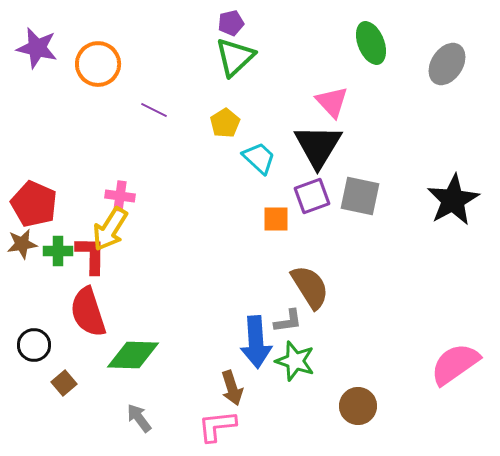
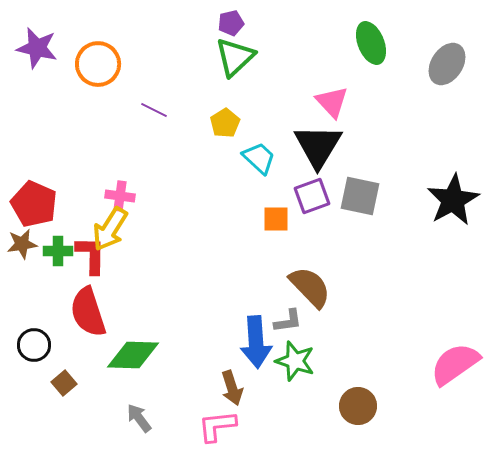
brown semicircle: rotated 12 degrees counterclockwise
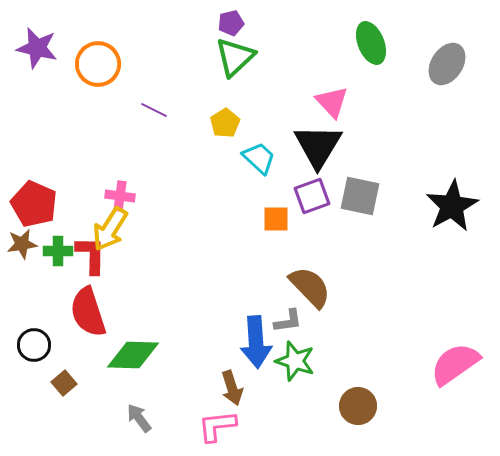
black star: moved 1 px left, 6 px down
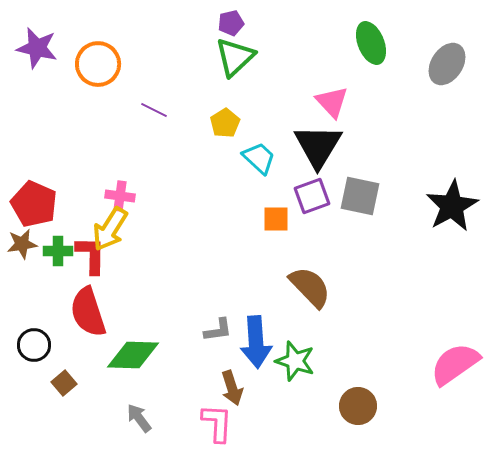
gray L-shape: moved 70 px left, 9 px down
pink L-shape: moved 3 px up; rotated 99 degrees clockwise
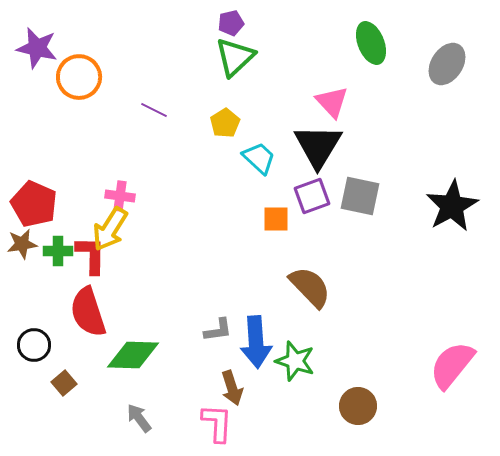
orange circle: moved 19 px left, 13 px down
pink semicircle: moved 3 px left, 1 px down; rotated 16 degrees counterclockwise
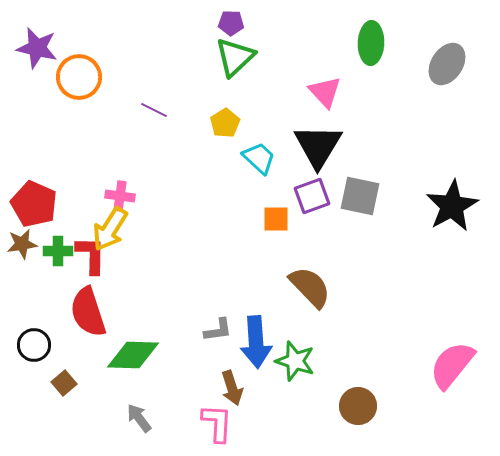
purple pentagon: rotated 15 degrees clockwise
green ellipse: rotated 24 degrees clockwise
pink triangle: moved 7 px left, 10 px up
